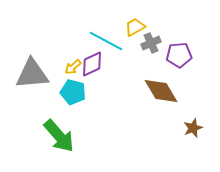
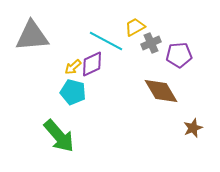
gray triangle: moved 38 px up
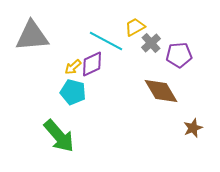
gray cross: rotated 18 degrees counterclockwise
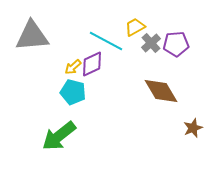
purple pentagon: moved 3 px left, 11 px up
green arrow: rotated 93 degrees clockwise
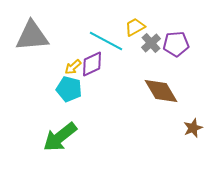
cyan pentagon: moved 4 px left, 3 px up
green arrow: moved 1 px right, 1 px down
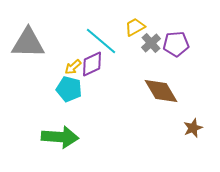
gray triangle: moved 4 px left, 7 px down; rotated 6 degrees clockwise
cyan line: moved 5 px left; rotated 12 degrees clockwise
green arrow: rotated 138 degrees counterclockwise
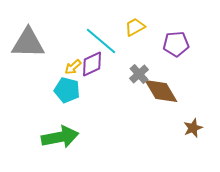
gray cross: moved 12 px left, 31 px down
cyan pentagon: moved 2 px left, 1 px down
green arrow: rotated 15 degrees counterclockwise
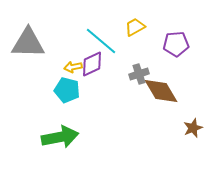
yellow arrow: rotated 30 degrees clockwise
gray cross: rotated 24 degrees clockwise
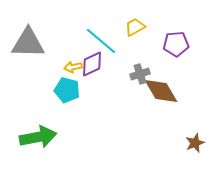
gray cross: moved 1 px right
brown star: moved 2 px right, 15 px down
green arrow: moved 22 px left
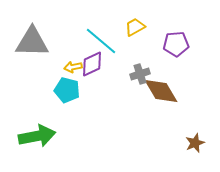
gray triangle: moved 4 px right, 1 px up
green arrow: moved 1 px left, 1 px up
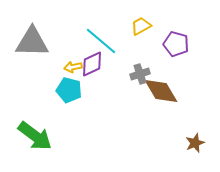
yellow trapezoid: moved 6 px right, 1 px up
purple pentagon: rotated 20 degrees clockwise
cyan pentagon: moved 2 px right
green arrow: moved 2 px left; rotated 48 degrees clockwise
